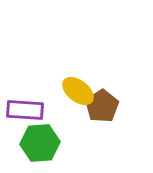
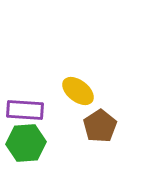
brown pentagon: moved 2 px left, 20 px down
green hexagon: moved 14 px left
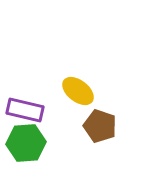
purple rectangle: rotated 9 degrees clockwise
brown pentagon: rotated 20 degrees counterclockwise
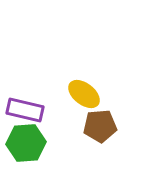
yellow ellipse: moved 6 px right, 3 px down
brown pentagon: rotated 24 degrees counterclockwise
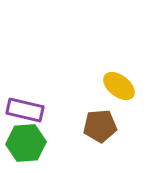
yellow ellipse: moved 35 px right, 8 px up
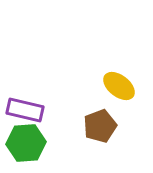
brown pentagon: rotated 16 degrees counterclockwise
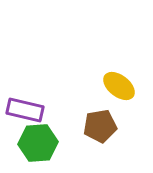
brown pentagon: rotated 12 degrees clockwise
green hexagon: moved 12 px right
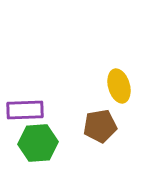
yellow ellipse: rotated 36 degrees clockwise
purple rectangle: rotated 15 degrees counterclockwise
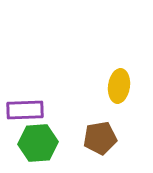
yellow ellipse: rotated 24 degrees clockwise
brown pentagon: moved 12 px down
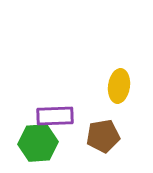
purple rectangle: moved 30 px right, 6 px down
brown pentagon: moved 3 px right, 2 px up
